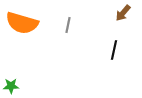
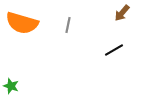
brown arrow: moved 1 px left
black line: rotated 48 degrees clockwise
green star: rotated 21 degrees clockwise
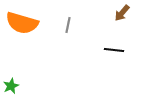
black line: rotated 36 degrees clockwise
green star: rotated 28 degrees clockwise
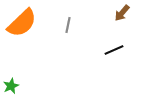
orange semicircle: rotated 60 degrees counterclockwise
black line: rotated 30 degrees counterclockwise
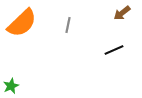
brown arrow: rotated 12 degrees clockwise
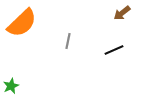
gray line: moved 16 px down
